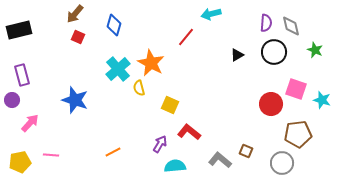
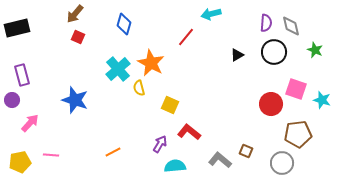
blue diamond: moved 10 px right, 1 px up
black rectangle: moved 2 px left, 2 px up
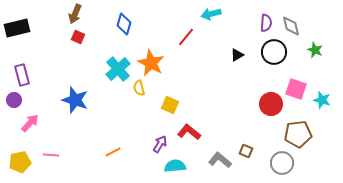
brown arrow: rotated 18 degrees counterclockwise
purple circle: moved 2 px right
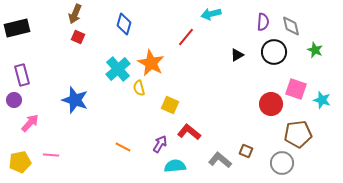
purple semicircle: moved 3 px left, 1 px up
orange line: moved 10 px right, 5 px up; rotated 56 degrees clockwise
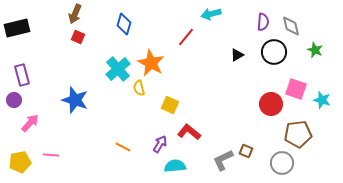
gray L-shape: moved 3 px right; rotated 65 degrees counterclockwise
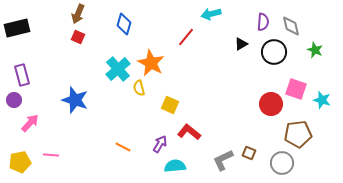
brown arrow: moved 3 px right
black triangle: moved 4 px right, 11 px up
brown square: moved 3 px right, 2 px down
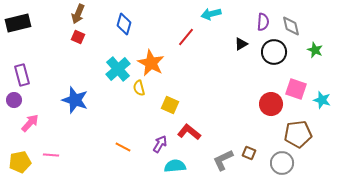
black rectangle: moved 1 px right, 5 px up
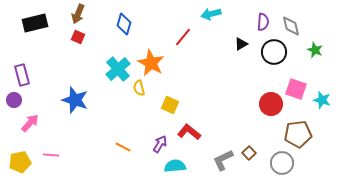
black rectangle: moved 17 px right
red line: moved 3 px left
brown square: rotated 24 degrees clockwise
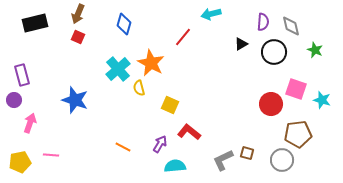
pink arrow: rotated 24 degrees counterclockwise
brown square: moved 2 px left; rotated 32 degrees counterclockwise
gray circle: moved 3 px up
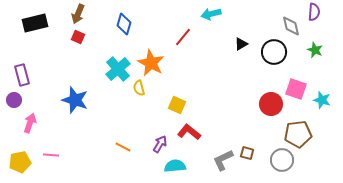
purple semicircle: moved 51 px right, 10 px up
yellow square: moved 7 px right
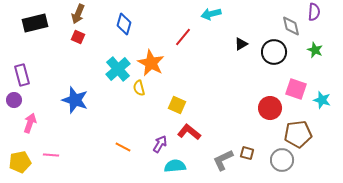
red circle: moved 1 px left, 4 px down
